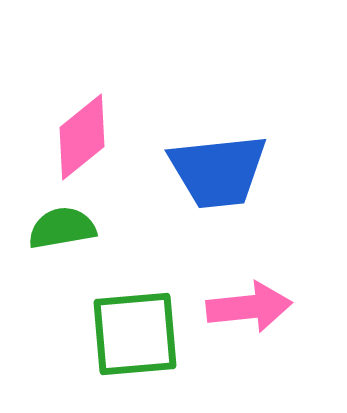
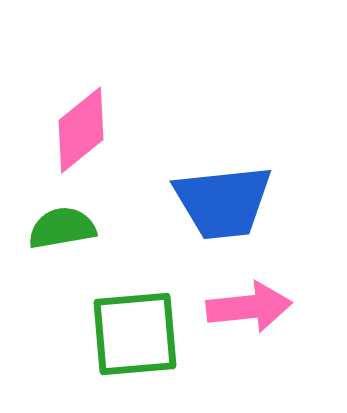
pink diamond: moved 1 px left, 7 px up
blue trapezoid: moved 5 px right, 31 px down
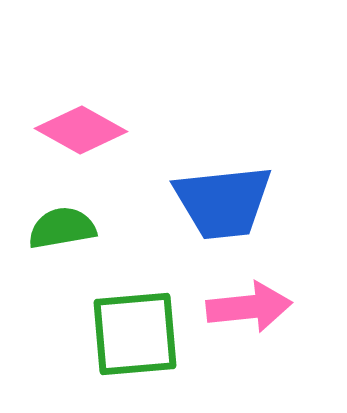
pink diamond: rotated 68 degrees clockwise
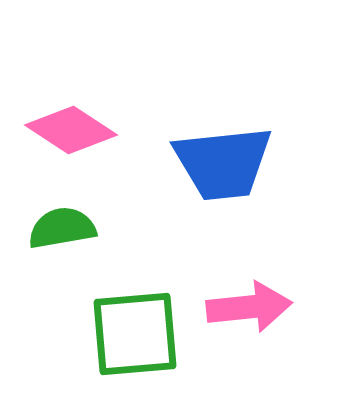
pink diamond: moved 10 px left; rotated 4 degrees clockwise
blue trapezoid: moved 39 px up
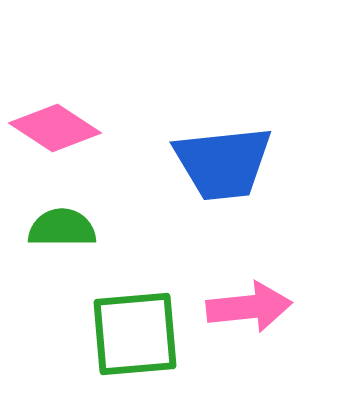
pink diamond: moved 16 px left, 2 px up
green semicircle: rotated 10 degrees clockwise
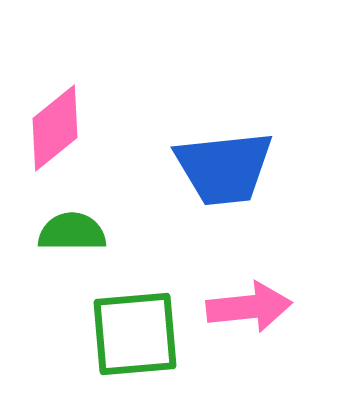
pink diamond: rotated 72 degrees counterclockwise
blue trapezoid: moved 1 px right, 5 px down
green semicircle: moved 10 px right, 4 px down
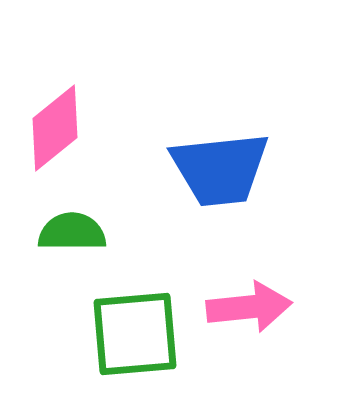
blue trapezoid: moved 4 px left, 1 px down
